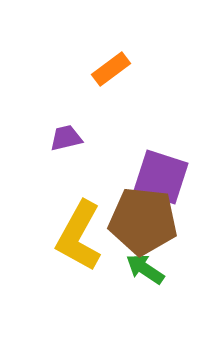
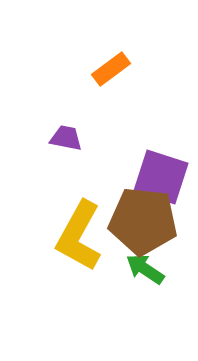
purple trapezoid: rotated 24 degrees clockwise
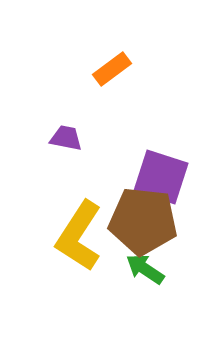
orange rectangle: moved 1 px right
yellow L-shape: rotated 4 degrees clockwise
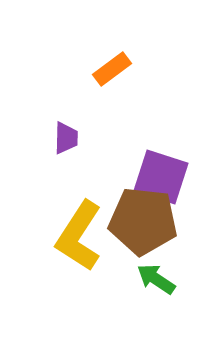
purple trapezoid: rotated 80 degrees clockwise
green arrow: moved 11 px right, 10 px down
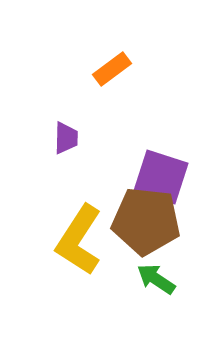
brown pentagon: moved 3 px right
yellow L-shape: moved 4 px down
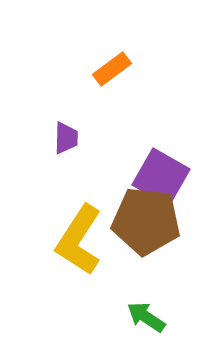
purple square: rotated 12 degrees clockwise
green arrow: moved 10 px left, 38 px down
